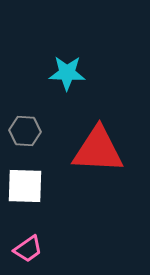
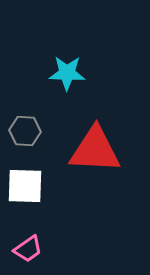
red triangle: moved 3 px left
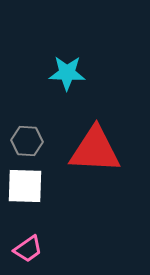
gray hexagon: moved 2 px right, 10 px down
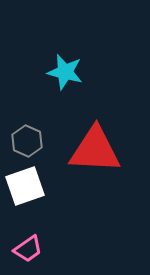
cyan star: moved 2 px left, 1 px up; rotated 12 degrees clockwise
gray hexagon: rotated 20 degrees clockwise
white square: rotated 21 degrees counterclockwise
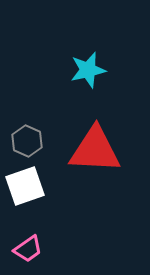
cyan star: moved 23 px right, 2 px up; rotated 27 degrees counterclockwise
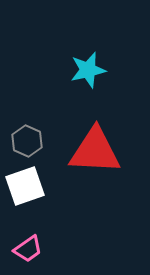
red triangle: moved 1 px down
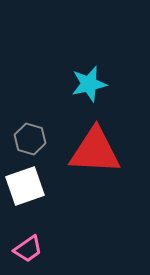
cyan star: moved 1 px right, 14 px down
gray hexagon: moved 3 px right, 2 px up; rotated 8 degrees counterclockwise
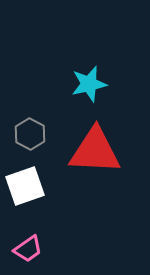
gray hexagon: moved 5 px up; rotated 12 degrees clockwise
